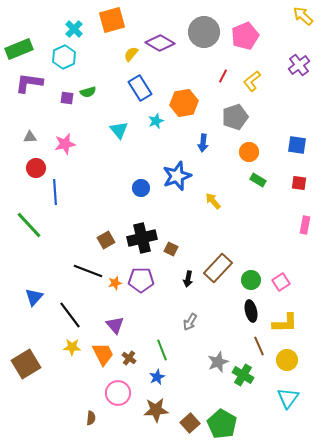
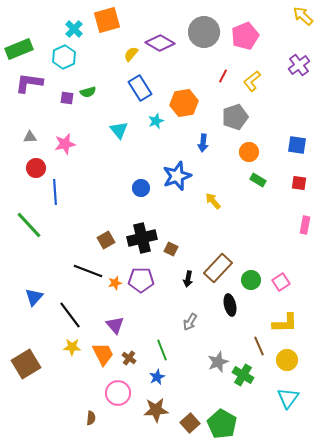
orange square at (112, 20): moved 5 px left
black ellipse at (251, 311): moved 21 px left, 6 px up
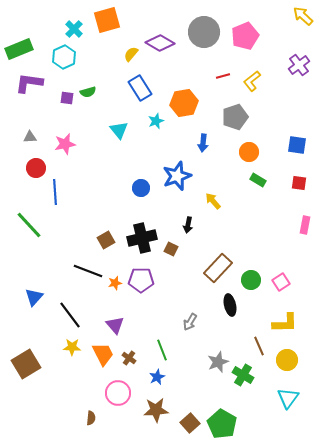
red line at (223, 76): rotated 48 degrees clockwise
black arrow at (188, 279): moved 54 px up
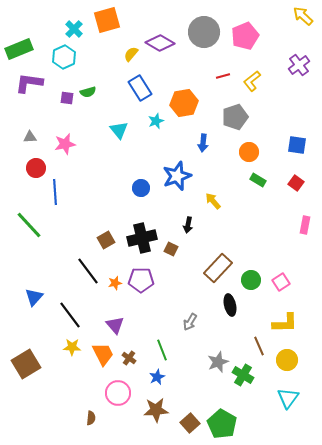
red square at (299, 183): moved 3 px left; rotated 28 degrees clockwise
black line at (88, 271): rotated 32 degrees clockwise
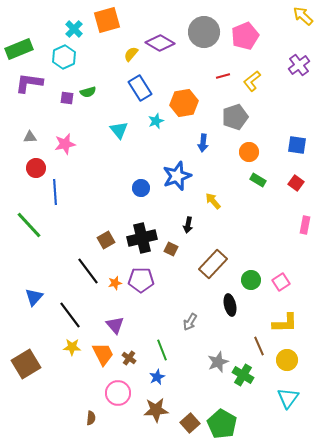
brown rectangle at (218, 268): moved 5 px left, 4 px up
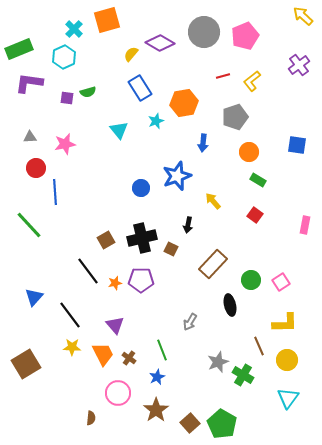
red square at (296, 183): moved 41 px left, 32 px down
brown star at (156, 410): rotated 30 degrees counterclockwise
